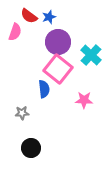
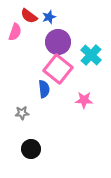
black circle: moved 1 px down
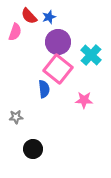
red semicircle: rotated 12 degrees clockwise
gray star: moved 6 px left, 4 px down
black circle: moved 2 px right
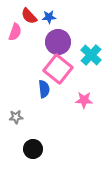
blue star: rotated 16 degrees clockwise
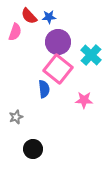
gray star: rotated 16 degrees counterclockwise
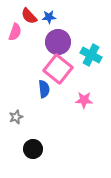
cyan cross: rotated 15 degrees counterclockwise
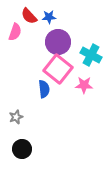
pink star: moved 15 px up
black circle: moved 11 px left
